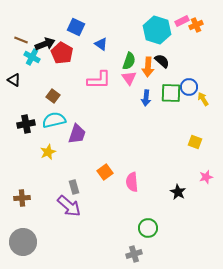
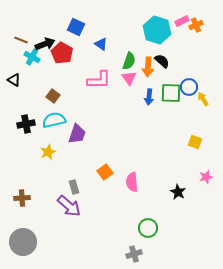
blue arrow: moved 3 px right, 1 px up
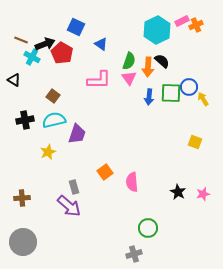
cyan hexagon: rotated 16 degrees clockwise
black cross: moved 1 px left, 4 px up
pink star: moved 3 px left, 17 px down
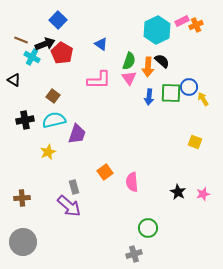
blue square: moved 18 px left, 7 px up; rotated 18 degrees clockwise
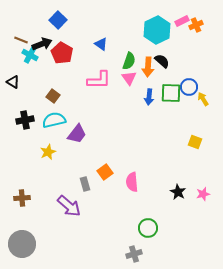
black arrow: moved 3 px left
cyan cross: moved 2 px left, 2 px up
black triangle: moved 1 px left, 2 px down
purple trapezoid: rotated 20 degrees clockwise
gray rectangle: moved 11 px right, 3 px up
gray circle: moved 1 px left, 2 px down
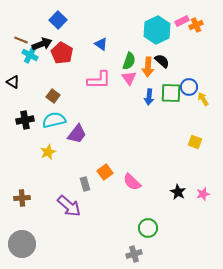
pink semicircle: rotated 42 degrees counterclockwise
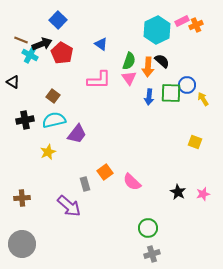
blue circle: moved 2 px left, 2 px up
gray cross: moved 18 px right
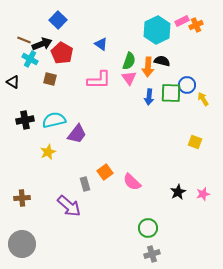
brown line: moved 3 px right
cyan cross: moved 4 px down
black semicircle: rotated 28 degrees counterclockwise
brown square: moved 3 px left, 17 px up; rotated 24 degrees counterclockwise
black star: rotated 14 degrees clockwise
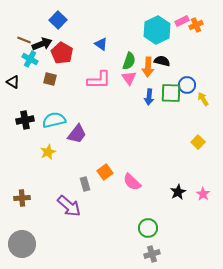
yellow square: moved 3 px right; rotated 24 degrees clockwise
pink star: rotated 24 degrees counterclockwise
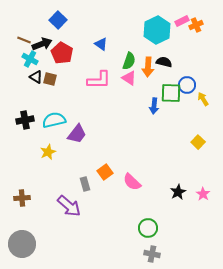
black semicircle: moved 2 px right, 1 px down
pink triangle: rotated 21 degrees counterclockwise
black triangle: moved 23 px right, 5 px up
blue arrow: moved 5 px right, 9 px down
gray cross: rotated 28 degrees clockwise
